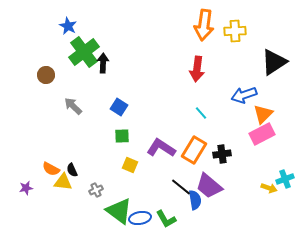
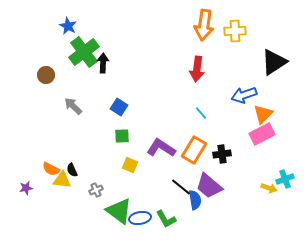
yellow triangle: moved 1 px left, 2 px up
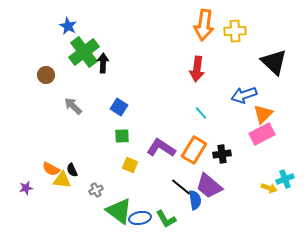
black triangle: rotated 44 degrees counterclockwise
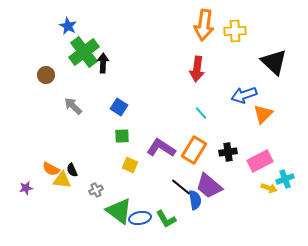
pink rectangle: moved 2 px left, 27 px down
black cross: moved 6 px right, 2 px up
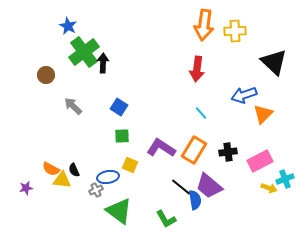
black semicircle: moved 2 px right
blue ellipse: moved 32 px left, 41 px up
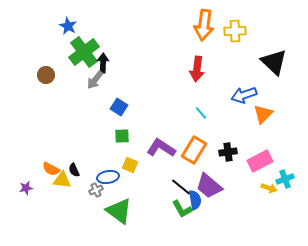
gray arrow: moved 22 px right, 26 px up; rotated 96 degrees counterclockwise
green L-shape: moved 16 px right, 10 px up
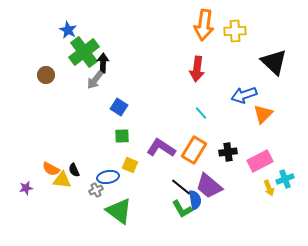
blue star: moved 4 px down
yellow arrow: rotated 49 degrees clockwise
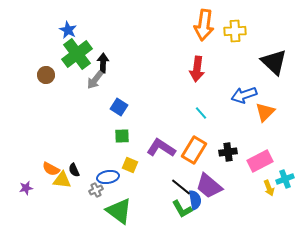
green cross: moved 7 px left, 2 px down
orange triangle: moved 2 px right, 2 px up
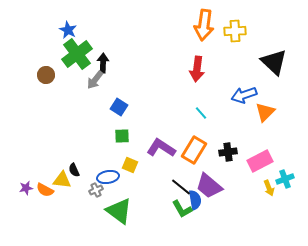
orange semicircle: moved 6 px left, 21 px down
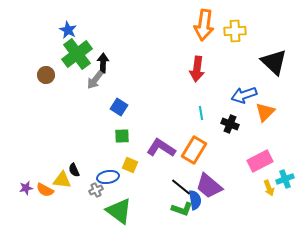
cyan line: rotated 32 degrees clockwise
black cross: moved 2 px right, 28 px up; rotated 30 degrees clockwise
green L-shape: rotated 40 degrees counterclockwise
